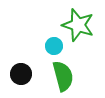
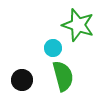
cyan circle: moved 1 px left, 2 px down
black circle: moved 1 px right, 6 px down
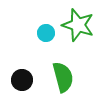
cyan circle: moved 7 px left, 15 px up
green semicircle: moved 1 px down
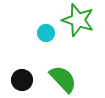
green star: moved 5 px up
green semicircle: moved 2 px down; rotated 28 degrees counterclockwise
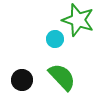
cyan circle: moved 9 px right, 6 px down
green semicircle: moved 1 px left, 2 px up
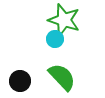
green star: moved 14 px left
black circle: moved 2 px left, 1 px down
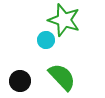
cyan circle: moved 9 px left, 1 px down
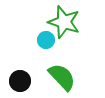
green star: moved 2 px down
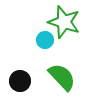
cyan circle: moved 1 px left
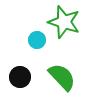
cyan circle: moved 8 px left
black circle: moved 4 px up
